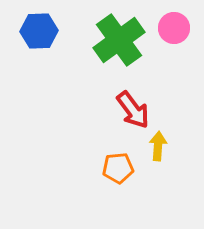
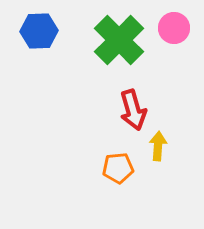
green cross: rotated 9 degrees counterclockwise
red arrow: rotated 21 degrees clockwise
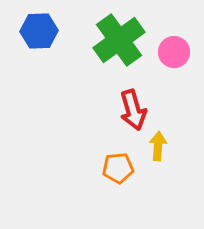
pink circle: moved 24 px down
green cross: rotated 9 degrees clockwise
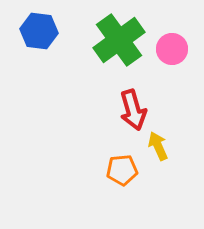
blue hexagon: rotated 9 degrees clockwise
pink circle: moved 2 px left, 3 px up
yellow arrow: rotated 28 degrees counterclockwise
orange pentagon: moved 4 px right, 2 px down
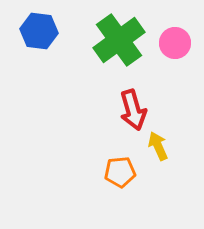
pink circle: moved 3 px right, 6 px up
orange pentagon: moved 2 px left, 2 px down
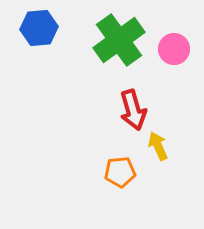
blue hexagon: moved 3 px up; rotated 12 degrees counterclockwise
pink circle: moved 1 px left, 6 px down
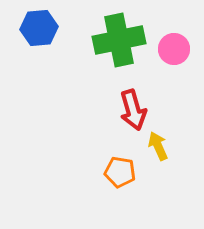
green cross: rotated 24 degrees clockwise
orange pentagon: rotated 16 degrees clockwise
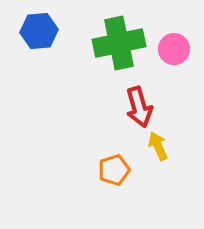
blue hexagon: moved 3 px down
green cross: moved 3 px down
red arrow: moved 6 px right, 3 px up
orange pentagon: moved 6 px left, 2 px up; rotated 28 degrees counterclockwise
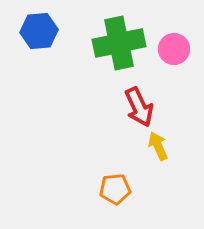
red arrow: rotated 9 degrees counterclockwise
orange pentagon: moved 1 px right, 19 px down; rotated 12 degrees clockwise
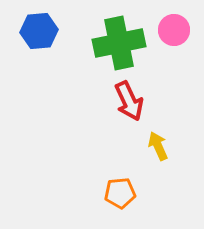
pink circle: moved 19 px up
red arrow: moved 10 px left, 6 px up
orange pentagon: moved 5 px right, 4 px down
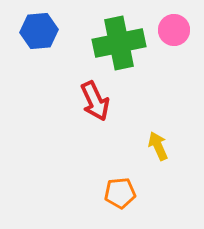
red arrow: moved 34 px left
